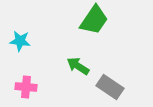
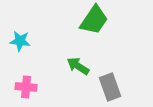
gray rectangle: rotated 36 degrees clockwise
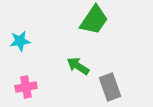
cyan star: rotated 15 degrees counterclockwise
pink cross: rotated 15 degrees counterclockwise
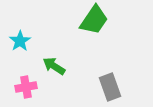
cyan star: rotated 25 degrees counterclockwise
green arrow: moved 24 px left
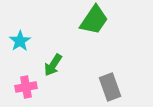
green arrow: moved 1 px left, 1 px up; rotated 90 degrees counterclockwise
